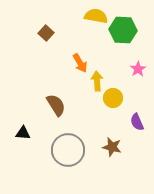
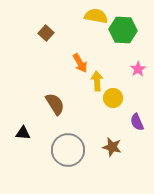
brown semicircle: moved 1 px left, 1 px up
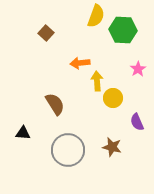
yellow semicircle: rotated 100 degrees clockwise
orange arrow: rotated 114 degrees clockwise
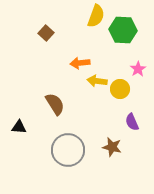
yellow arrow: rotated 78 degrees counterclockwise
yellow circle: moved 7 px right, 9 px up
purple semicircle: moved 5 px left
black triangle: moved 4 px left, 6 px up
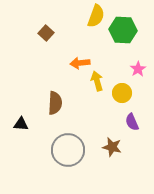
yellow arrow: rotated 66 degrees clockwise
yellow circle: moved 2 px right, 4 px down
brown semicircle: moved 1 px up; rotated 35 degrees clockwise
black triangle: moved 2 px right, 3 px up
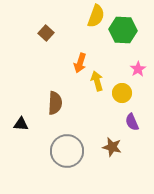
orange arrow: rotated 66 degrees counterclockwise
gray circle: moved 1 px left, 1 px down
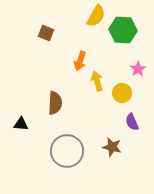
yellow semicircle: rotated 10 degrees clockwise
brown square: rotated 21 degrees counterclockwise
orange arrow: moved 2 px up
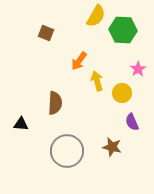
orange arrow: moved 1 px left; rotated 18 degrees clockwise
